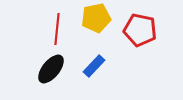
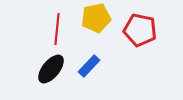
blue rectangle: moved 5 px left
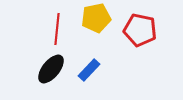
blue rectangle: moved 4 px down
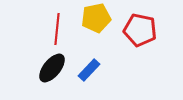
black ellipse: moved 1 px right, 1 px up
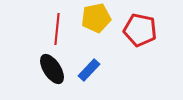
black ellipse: moved 1 px down; rotated 72 degrees counterclockwise
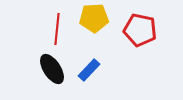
yellow pentagon: moved 2 px left; rotated 8 degrees clockwise
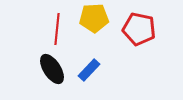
red pentagon: moved 1 px left, 1 px up
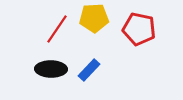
red line: rotated 28 degrees clockwise
black ellipse: moved 1 px left; rotated 56 degrees counterclockwise
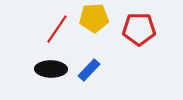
red pentagon: rotated 12 degrees counterclockwise
